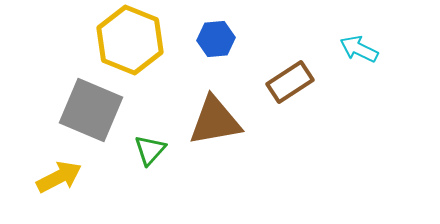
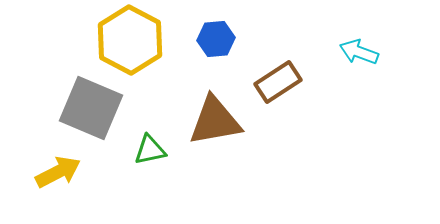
yellow hexagon: rotated 6 degrees clockwise
cyan arrow: moved 3 px down; rotated 6 degrees counterclockwise
brown rectangle: moved 12 px left
gray square: moved 2 px up
green triangle: rotated 36 degrees clockwise
yellow arrow: moved 1 px left, 5 px up
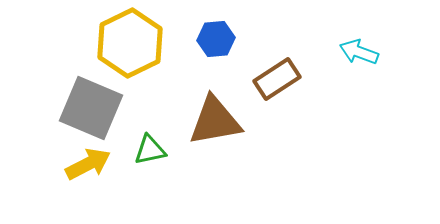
yellow hexagon: moved 3 px down; rotated 6 degrees clockwise
brown rectangle: moved 1 px left, 3 px up
yellow arrow: moved 30 px right, 8 px up
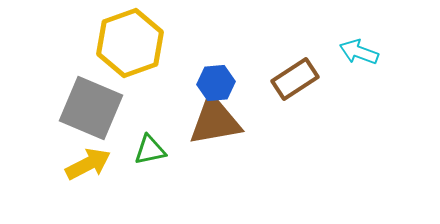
blue hexagon: moved 44 px down
yellow hexagon: rotated 6 degrees clockwise
brown rectangle: moved 18 px right
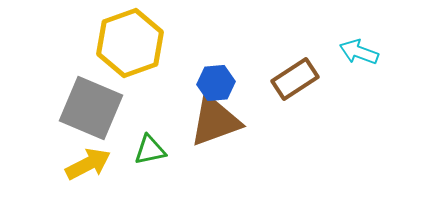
brown triangle: rotated 10 degrees counterclockwise
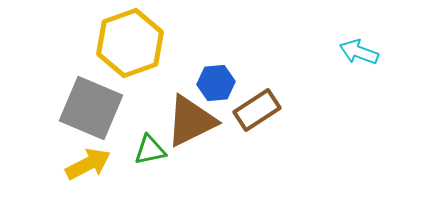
brown rectangle: moved 38 px left, 31 px down
brown triangle: moved 24 px left; rotated 6 degrees counterclockwise
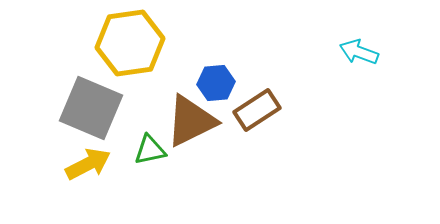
yellow hexagon: rotated 12 degrees clockwise
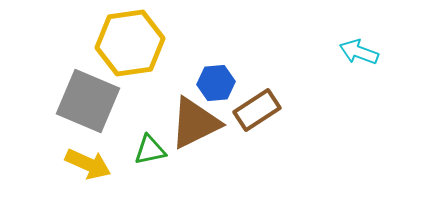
gray square: moved 3 px left, 7 px up
brown triangle: moved 4 px right, 2 px down
yellow arrow: rotated 51 degrees clockwise
